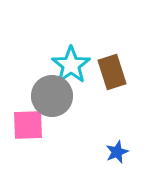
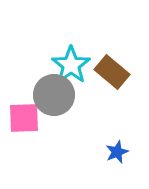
brown rectangle: rotated 32 degrees counterclockwise
gray circle: moved 2 px right, 1 px up
pink square: moved 4 px left, 7 px up
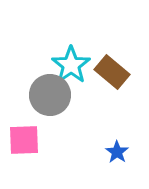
gray circle: moved 4 px left
pink square: moved 22 px down
blue star: rotated 15 degrees counterclockwise
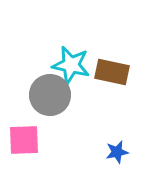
cyan star: rotated 24 degrees counterclockwise
brown rectangle: rotated 28 degrees counterclockwise
blue star: rotated 25 degrees clockwise
